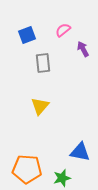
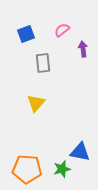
pink semicircle: moved 1 px left
blue square: moved 1 px left, 1 px up
purple arrow: rotated 21 degrees clockwise
yellow triangle: moved 4 px left, 3 px up
green star: moved 9 px up
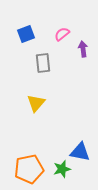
pink semicircle: moved 4 px down
orange pentagon: moved 2 px right; rotated 16 degrees counterclockwise
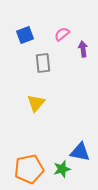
blue square: moved 1 px left, 1 px down
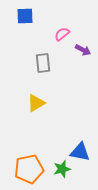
blue square: moved 19 px up; rotated 18 degrees clockwise
purple arrow: moved 1 px down; rotated 126 degrees clockwise
yellow triangle: rotated 18 degrees clockwise
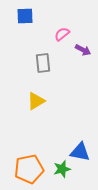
yellow triangle: moved 2 px up
